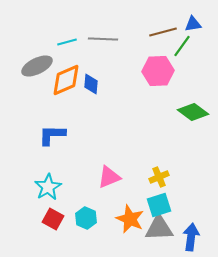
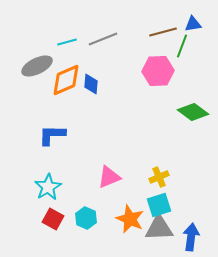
gray line: rotated 24 degrees counterclockwise
green line: rotated 15 degrees counterclockwise
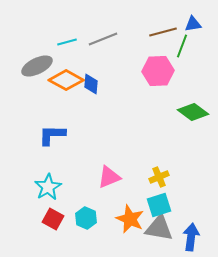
orange diamond: rotated 52 degrees clockwise
gray triangle: rotated 12 degrees clockwise
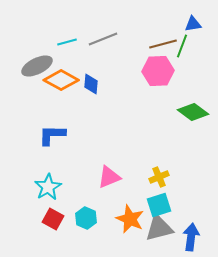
brown line: moved 12 px down
orange diamond: moved 5 px left
gray triangle: rotated 24 degrees counterclockwise
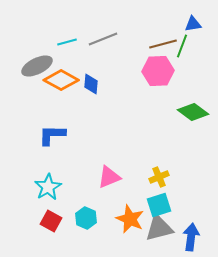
red square: moved 2 px left, 2 px down
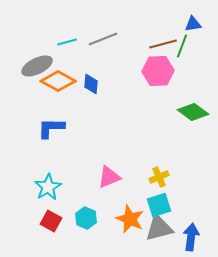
orange diamond: moved 3 px left, 1 px down
blue L-shape: moved 1 px left, 7 px up
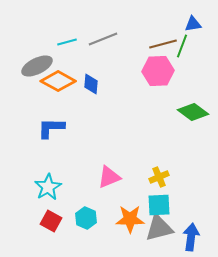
cyan square: rotated 15 degrees clockwise
orange star: rotated 24 degrees counterclockwise
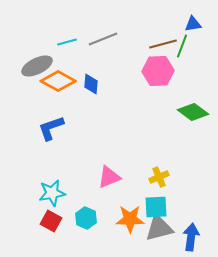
blue L-shape: rotated 20 degrees counterclockwise
cyan star: moved 4 px right, 6 px down; rotated 20 degrees clockwise
cyan square: moved 3 px left, 2 px down
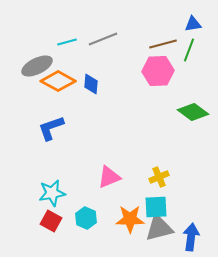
green line: moved 7 px right, 4 px down
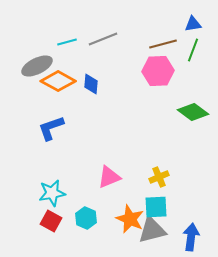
green line: moved 4 px right
orange star: rotated 24 degrees clockwise
gray triangle: moved 7 px left, 2 px down
